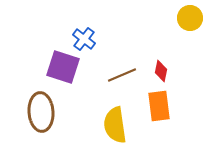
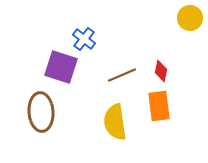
purple square: moved 2 px left
yellow semicircle: moved 3 px up
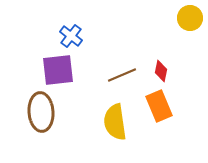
blue cross: moved 13 px left, 3 px up
purple square: moved 3 px left, 3 px down; rotated 24 degrees counterclockwise
orange rectangle: rotated 16 degrees counterclockwise
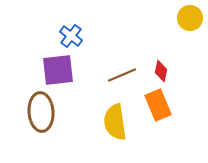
orange rectangle: moved 1 px left, 1 px up
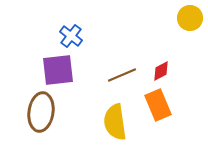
red diamond: rotated 50 degrees clockwise
brown ellipse: rotated 12 degrees clockwise
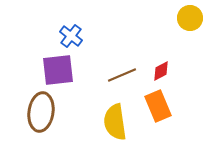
orange rectangle: moved 1 px down
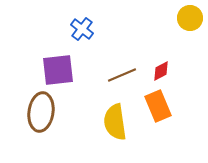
blue cross: moved 11 px right, 7 px up
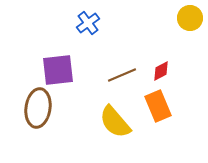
blue cross: moved 6 px right, 6 px up; rotated 15 degrees clockwise
brown ellipse: moved 3 px left, 4 px up
yellow semicircle: rotated 33 degrees counterclockwise
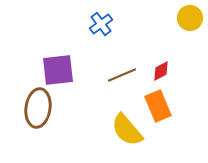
blue cross: moved 13 px right, 1 px down
yellow semicircle: moved 12 px right, 8 px down
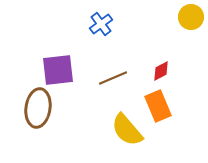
yellow circle: moved 1 px right, 1 px up
brown line: moved 9 px left, 3 px down
